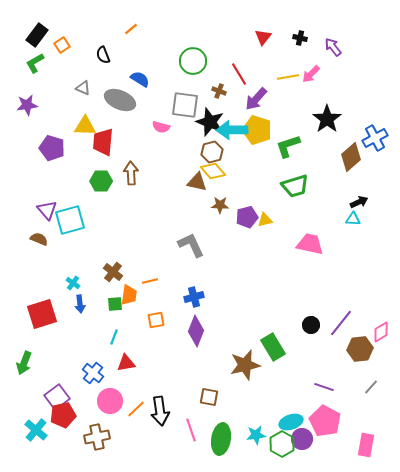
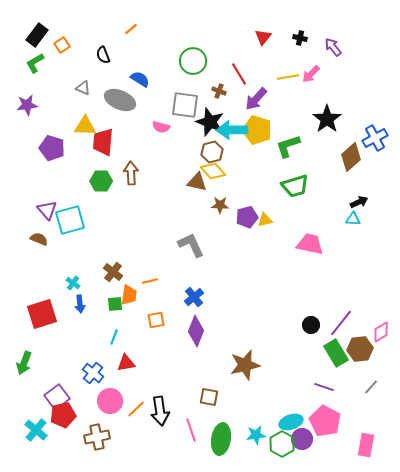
blue cross at (194, 297): rotated 24 degrees counterclockwise
green rectangle at (273, 347): moved 63 px right, 6 px down
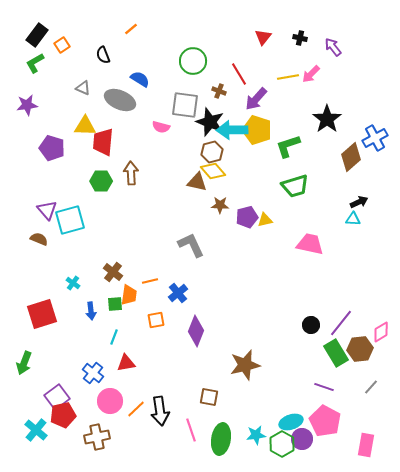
blue cross at (194, 297): moved 16 px left, 4 px up
blue arrow at (80, 304): moved 11 px right, 7 px down
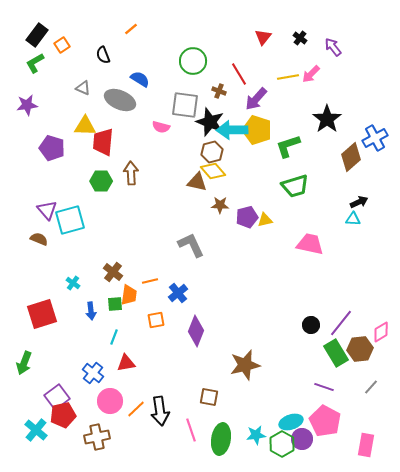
black cross at (300, 38): rotated 24 degrees clockwise
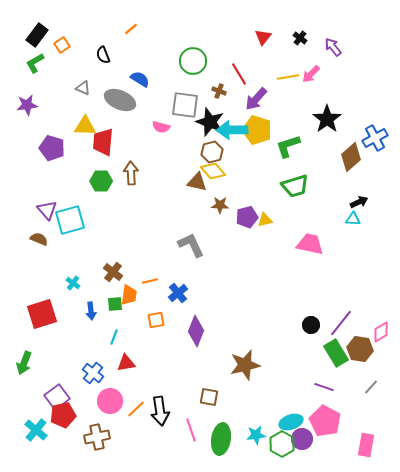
brown hexagon at (360, 349): rotated 15 degrees clockwise
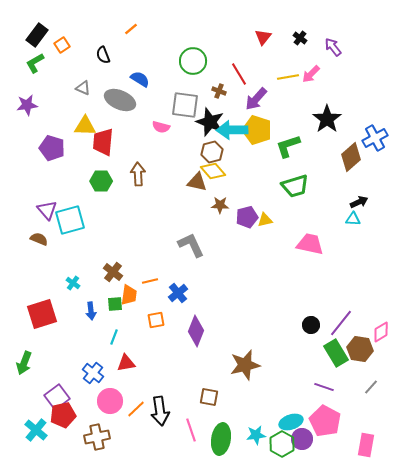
brown arrow at (131, 173): moved 7 px right, 1 px down
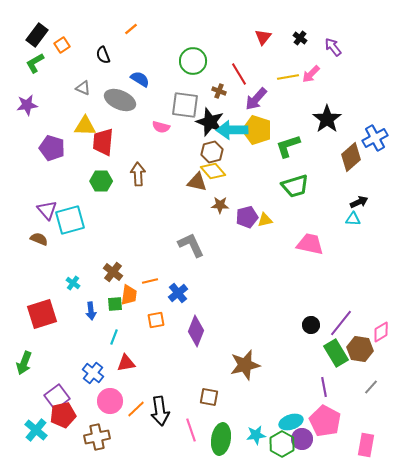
purple line at (324, 387): rotated 60 degrees clockwise
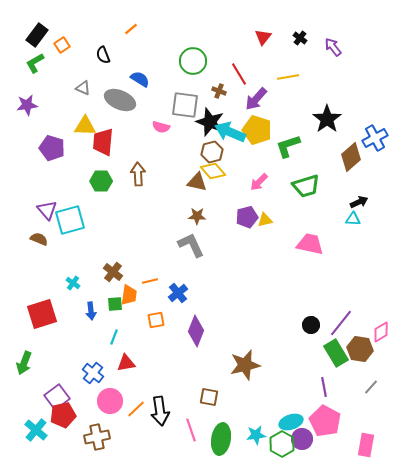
pink arrow at (311, 74): moved 52 px left, 108 px down
cyan arrow at (232, 130): moved 2 px left, 2 px down; rotated 24 degrees clockwise
green trapezoid at (295, 186): moved 11 px right
brown star at (220, 205): moved 23 px left, 11 px down
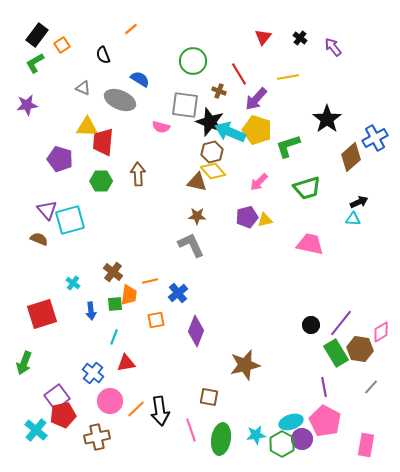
yellow triangle at (85, 126): moved 2 px right, 1 px down
purple pentagon at (52, 148): moved 8 px right, 11 px down
green trapezoid at (306, 186): moved 1 px right, 2 px down
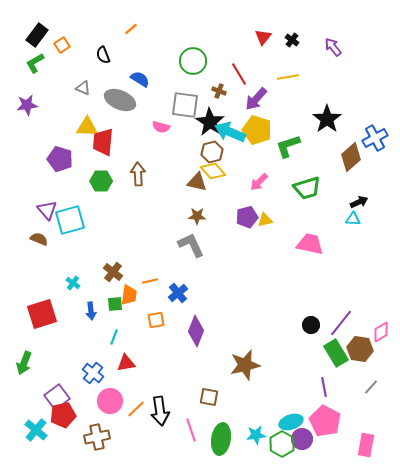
black cross at (300, 38): moved 8 px left, 2 px down
black star at (210, 122): rotated 12 degrees clockwise
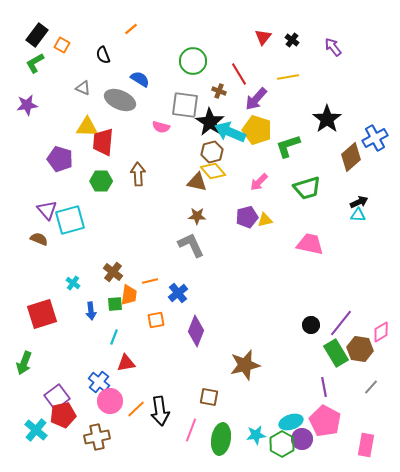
orange square at (62, 45): rotated 28 degrees counterclockwise
cyan triangle at (353, 219): moved 5 px right, 4 px up
blue cross at (93, 373): moved 6 px right, 9 px down
pink line at (191, 430): rotated 40 degrees clockwise
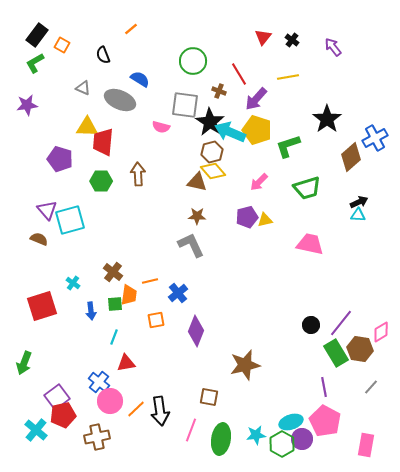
red square at (42, 314): moved 8 px up
